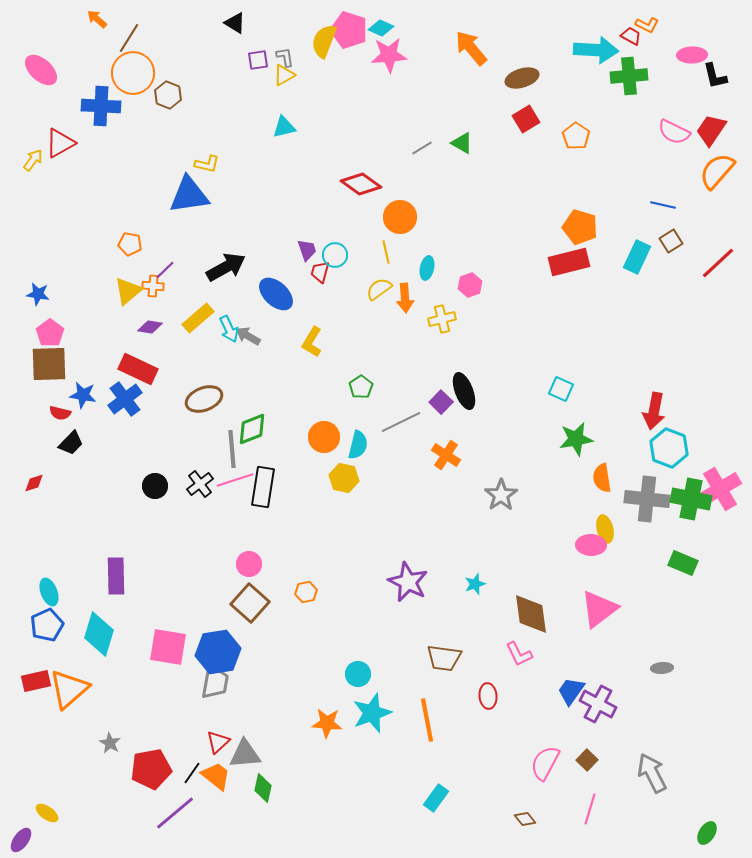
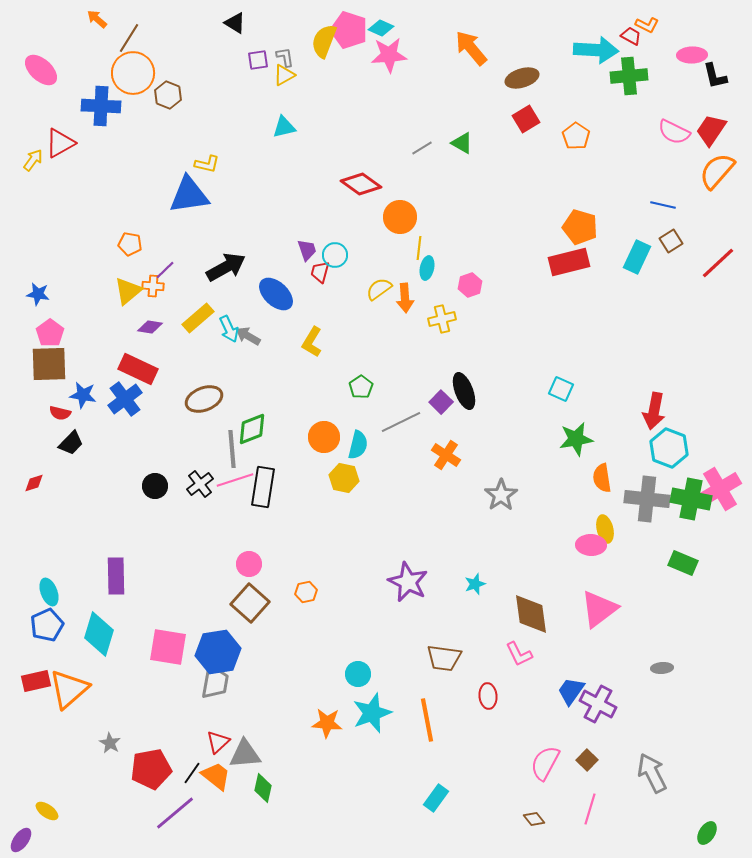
yellow line at (386, 252): moved 33 px right, 4 px up; rotated 20 degrees clockwise
yellow ellipse at (47, 813): moved 2 px up
brown diamond at (525, 819): moved 9 px right
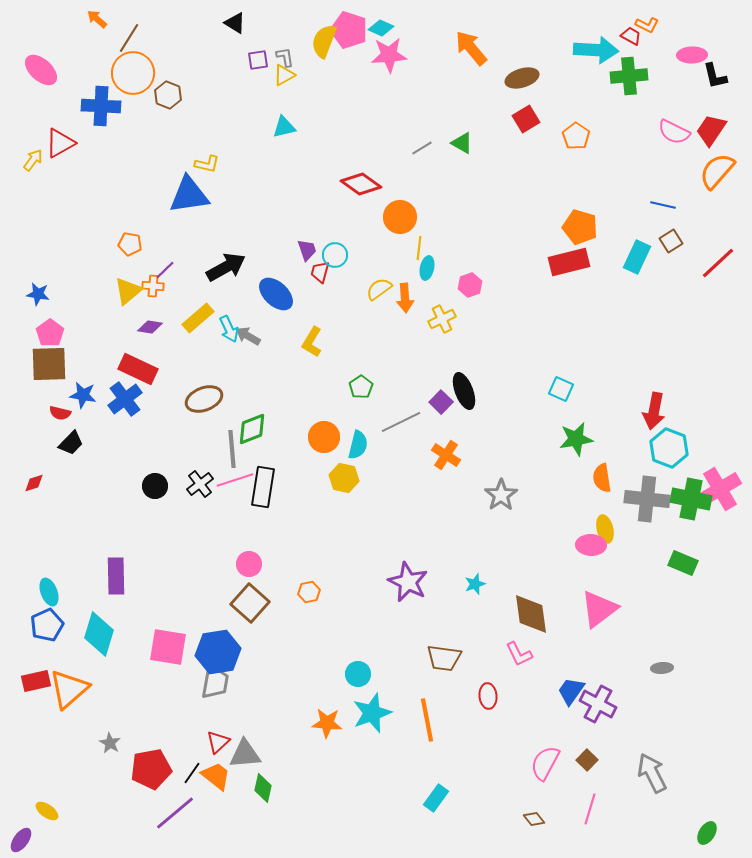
yellow cross at (442, 319): rotated 12 degrees counterclockwise
orange hexagon at (306, 592): moved 3 px right
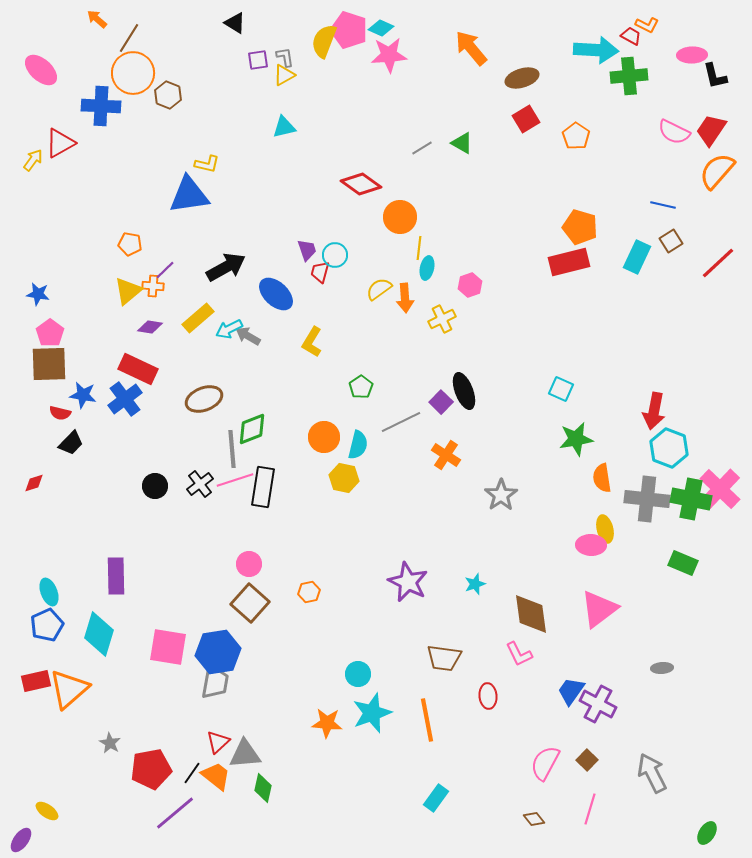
cyan arrow at (229, 329): rotated 88 degrees clockwise
pink cross at (720, 489): rotated 15 degrees counterclockwise
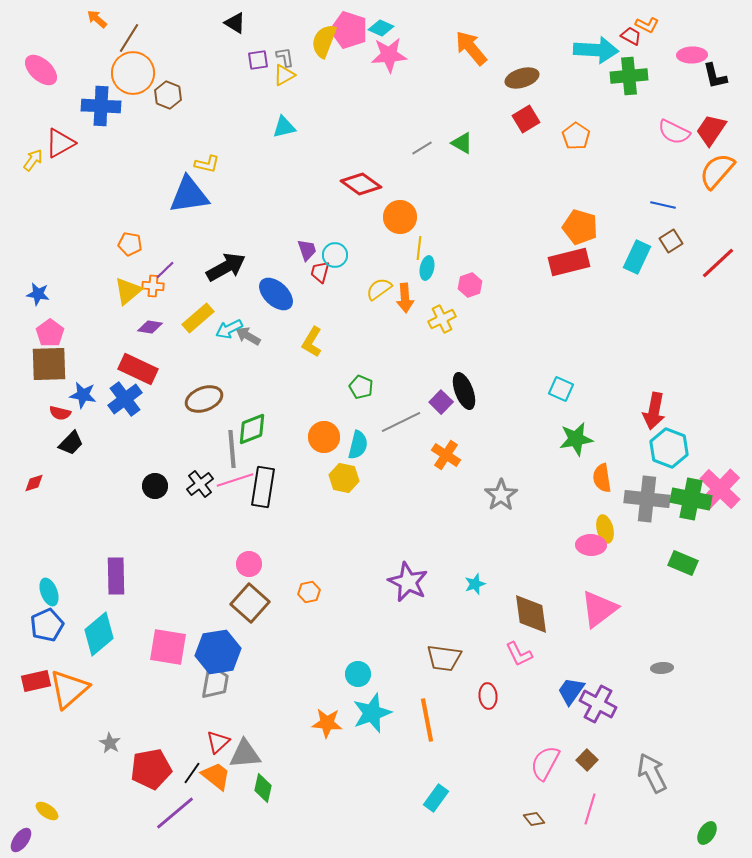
green pentagon at (361, 387): rotated 15 degrees counterclockwise
cyan diamond at (99, 634): rotated 33 degrees clockwise
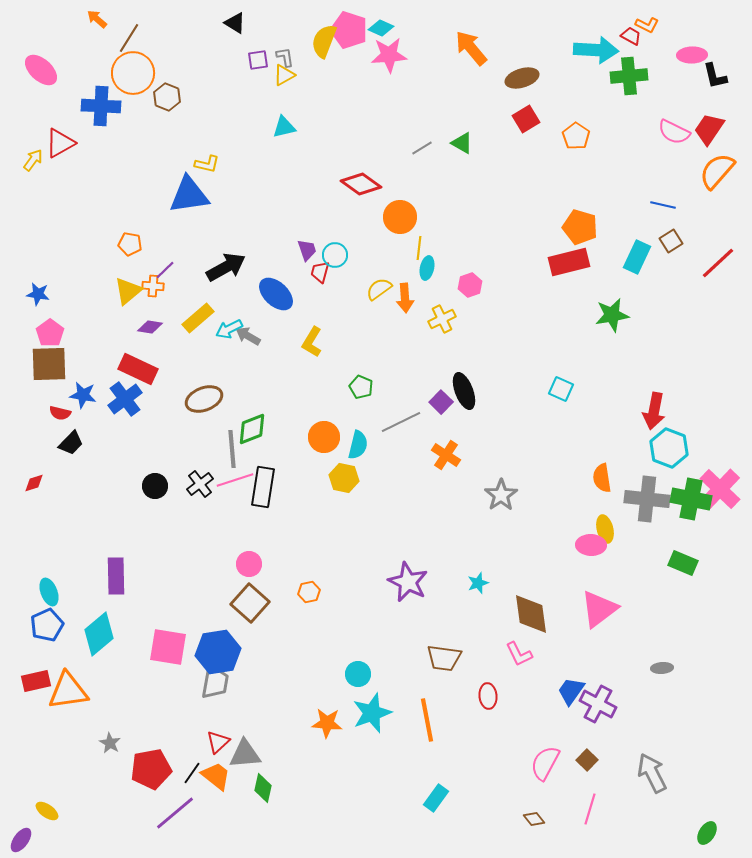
brown hexagon at (168, 95): moved 1 px left, 2 px down
red trapezoid at (711, 130): moved 2 px left, 1 px up
green star at (576, 439): moved 36 px right, 124 px up
cyan star at (475, 584): moved 3 px right, 1 px up
orange triangle at (69, 689): moved 1 px left, 2 px down; rotated 33 degrees clockwise
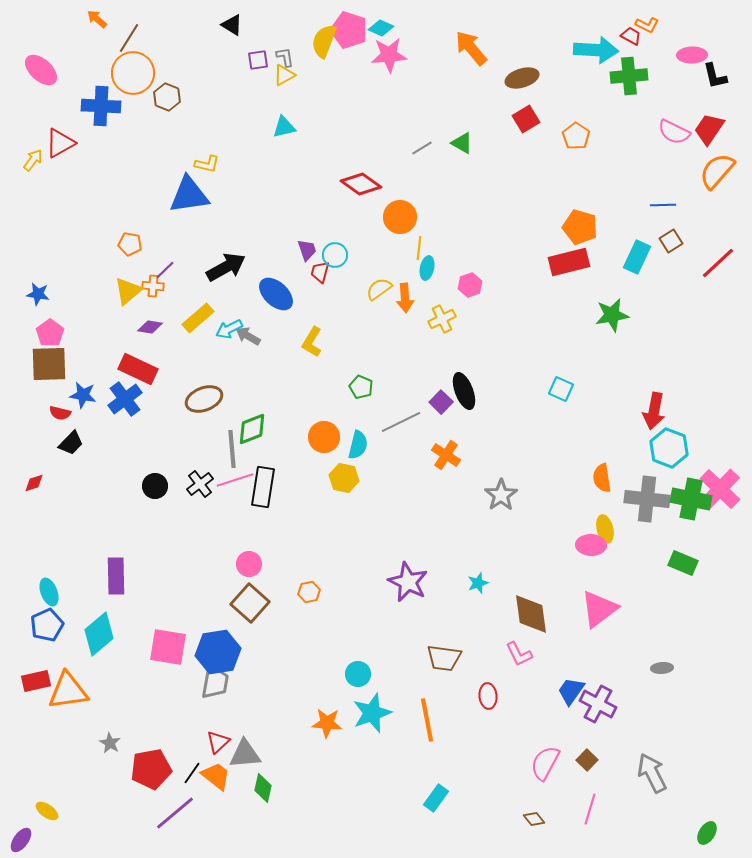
black triangle at (235, 23): moved 3 px left, 2 px down
blue line at (663, 205): rotated 15 degrees counterclockwise
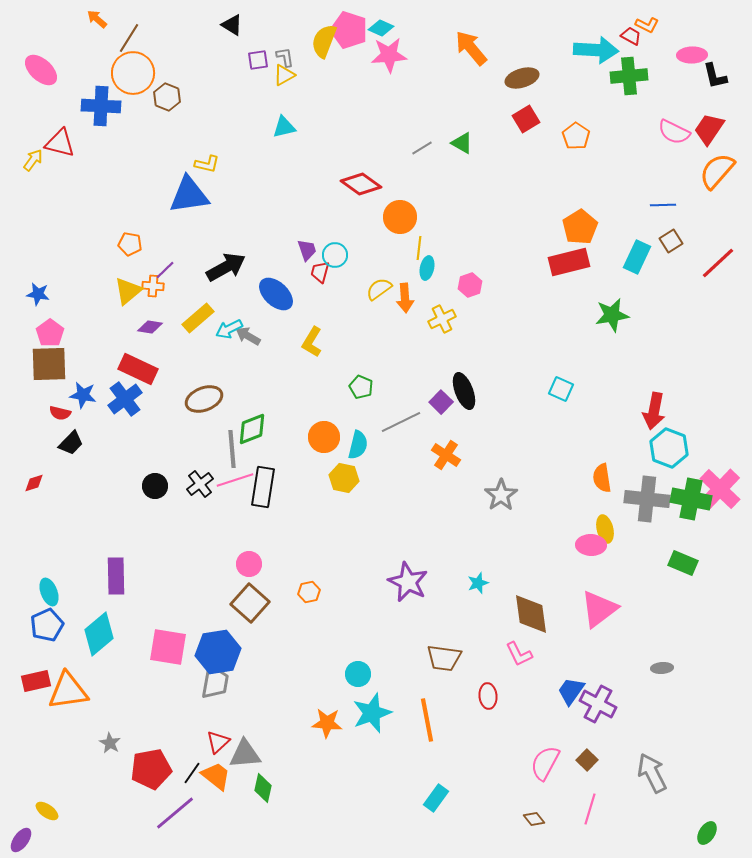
red triangle at (60, 143): rotated 44 degrees clockwise
orange pentagon at (580, 227): rotated 24 degrees clockwise
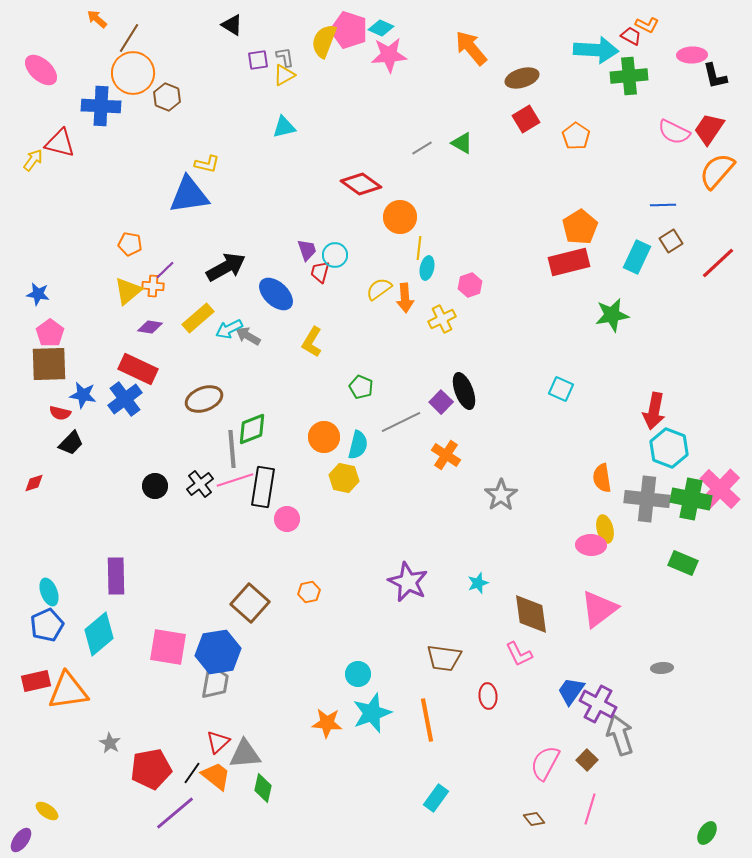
pink circle at (249, 564): moved 38 px right, 45 px up
gray arrow at (652, 773): moved 32 px left, 38 px up; rotated 9 degrees clockwise
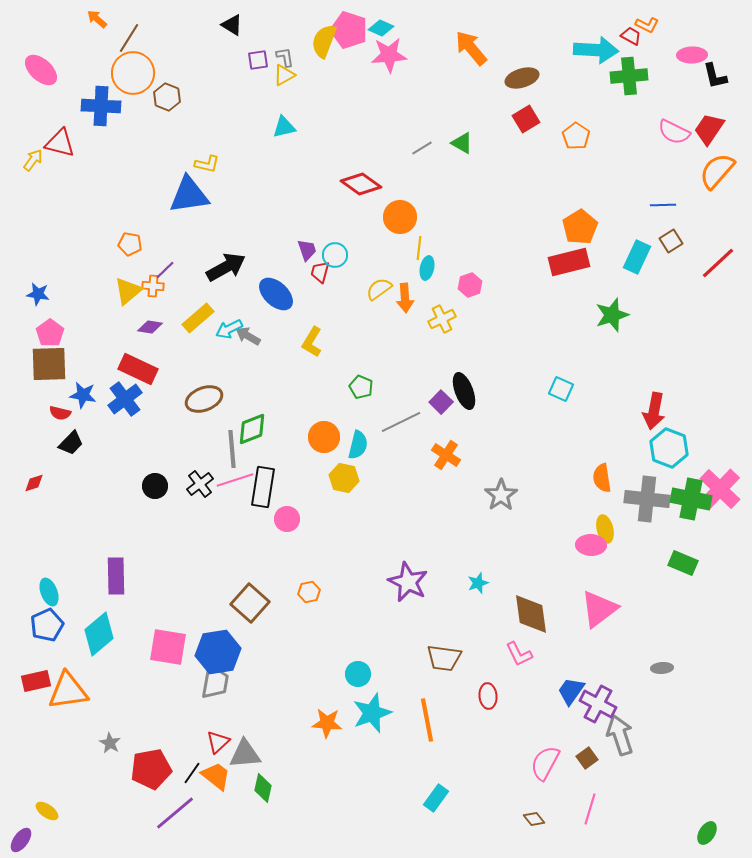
green star at (612, 315): rotated 8 degrees counterclockwise
brown square at (587, 760): moved 2 px up; rotated 10 degrees clockwise
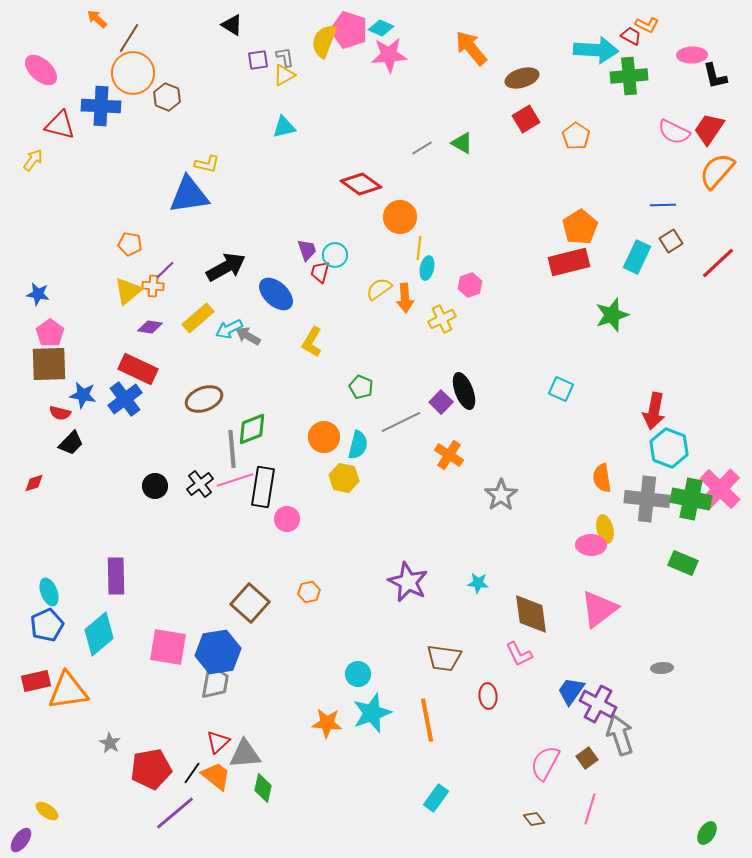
red triangle at (60, 143): moved 18 px up
orange cross at (446, 455): moved 3 px right
cyan star at (478, 583): rotated 25 degrees clockwise
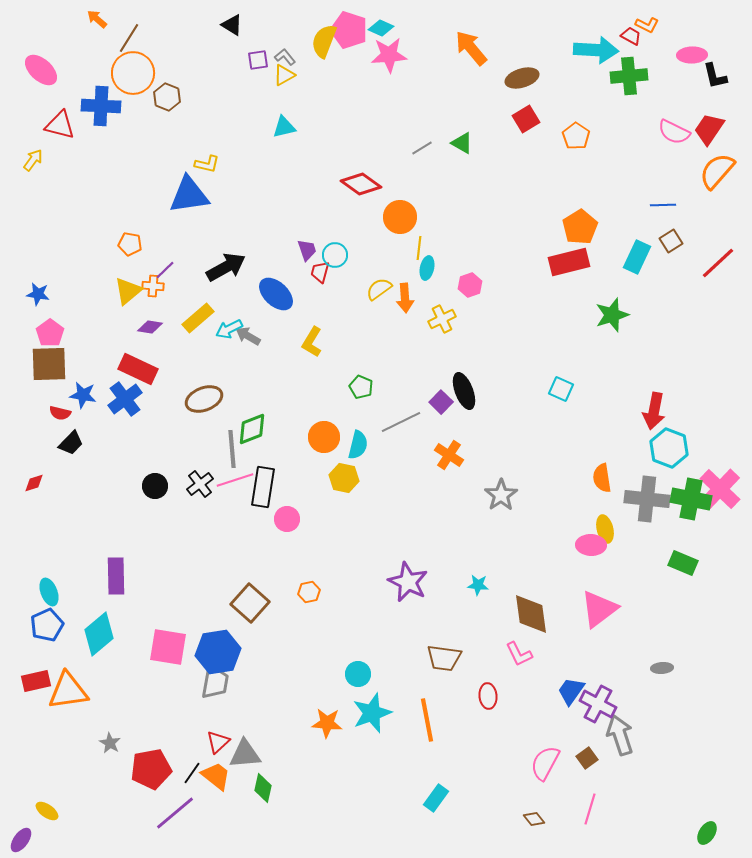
gray L-shape at (285, 57): rotated 30 degrees counterclockwise
cyan star at (478, 583): moved 2 px down
